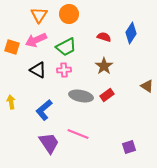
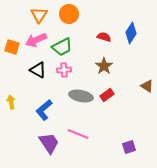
green trapezoid: moved 4 px left
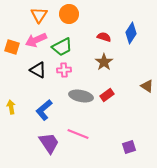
brown star: moved 4 px up
yellow arrow: moved 5 px down
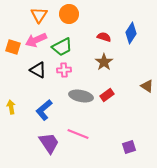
orange square: moved 1 px right
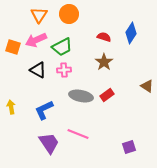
blue L-shape: rotated 15 degrees clockwise
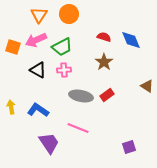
blue diamond: moved 7 px down; rotated 55 degrees counterclockwise
blue L-shape: moved 6 px left; rotated 60 degrees clockwise
pink line: moved 6 px up
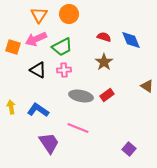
pink arrow: moved 1 px up
purple square: moved 2 px down; rotated 32 degrees counterclockwise
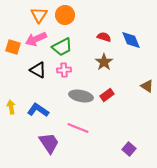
orange circle: moved 4 px left, 1 px down
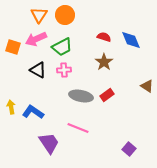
blue L-shape: moved 5 px left, 2 px down
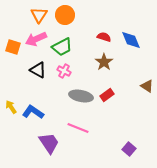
pink cross: moved 1 px down; rotated 32 degrees clockwise
yellow arrow: rotated 24 degrees counterclockwise
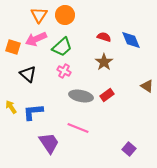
green trapezoid: rotated 15 degrees counterclockwise
black triangle: moved 10 px left, 4 px down; rotated 12 degrees clockwise
blue L-shape: rotated 40 degrees counterclockwise
